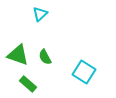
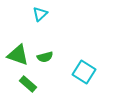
green semicircle: rotated 77 degrees counterclockwise
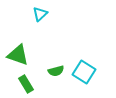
green semicircle: moved 11 px right, 14 px down
green rectangle: moved 2 px left; rotated 18 degrees clockwise
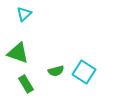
cyan triangle: moved 16 px left
green triangle: moved 2 px up
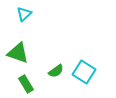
green semicircle: rotated 21 degrees counterclockwise
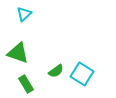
cyan square: moved 2 px left, 2 px down
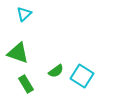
cyan square: moved 2 px down
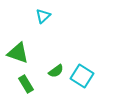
cyan triangle: moved 19 px right, 2 px down
